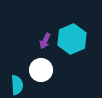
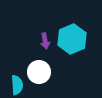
purple arrow: rotated 35 degrees counterclockwise
white circle: moved 2 px left, 2 px down
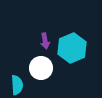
cyan hexagon: moved 9 px down
white circle: moved 2 px right, 4 px up
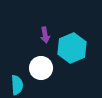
purple arrow: moved 6 px up
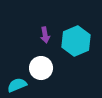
cyan hexagon: moved 4 px right, 7 px up
cyan semicircle: rotated 108 degrees counterclockwise
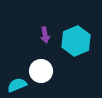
white circle: moved 3 px down
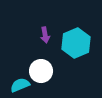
cyan hexagon: moved 2 px down
cyan semicircle: moved 3 px right
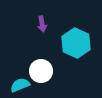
purple arrow: moved 3 px left, 11 px up
cyan hexagon: rotated 12 degrees counterclockwise
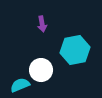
cyan hexagon: moved 1 px left, 7 px down; rotated 24 degrees clockwise
white circle: moved 1 px up
